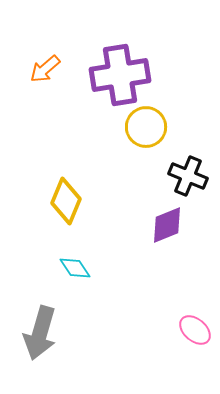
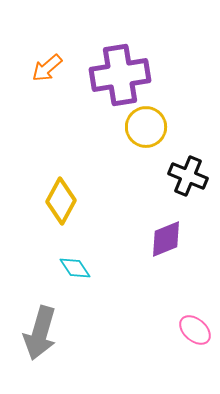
orange arrow: moved 2 px right, 1 px up
yellow diamond: moved 5 px left; rotated 6 degrees clockwise
purple diamond: moved 1 px left, 14 px down
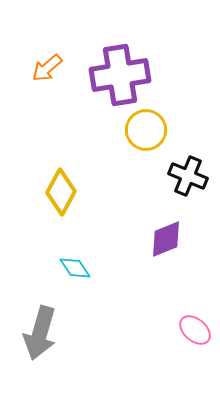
yellow circle: moved 3 px down
yellow diamond: moved 9 px up
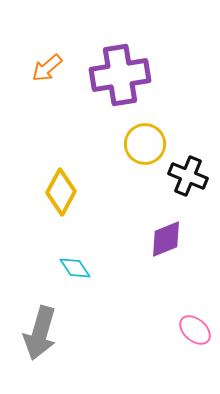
yellow circle: moved 1 px left, 14 px down
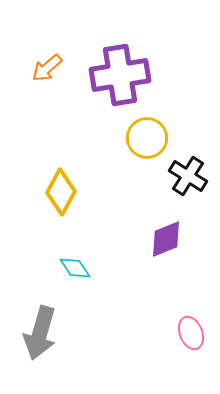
yellow circle: moved 2 px right, 6 px up
black cross: rotated 9 degrees clockwise
pink ellipse: moved 4 px left, 3 px down; rotated 28 degrees clockwise
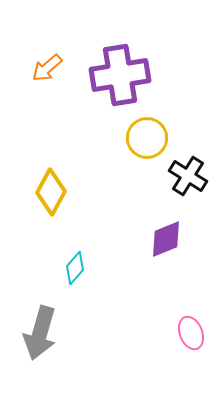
yellow diamond: moved 10 px left
cyan diamond: rotated 76 degrees clockwise
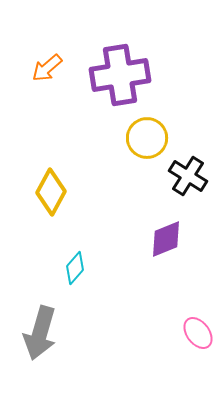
pink ellipse: moved 7 px right; rotated 16 degrees counterclockwise
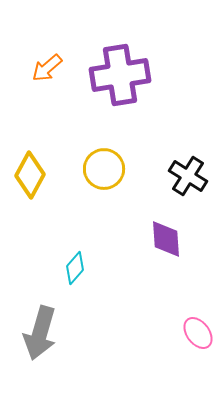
yellow circle: moved 43 px left, 31 px down
yellow diamond: moved 21 px left, 17 px up
purple diamond: rotated 72 degrees counterclockwise
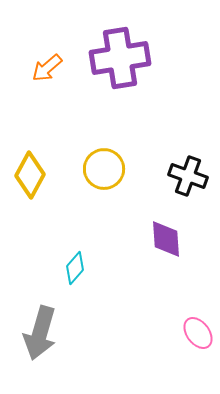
purple cross: moved 17 px up
black cross: rotated 12 degrees counterclockwise
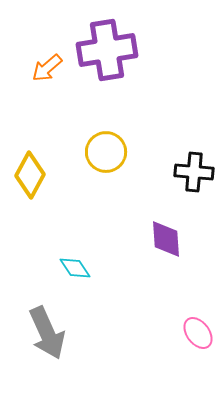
purple cross: moved 13 px left, 8 px up
yellow circle: moved 2 px right, 17 px up
black cross: moved 6 px right, 4 px up; rotated 15 degrees counterclockwise
cyan diamond: rotated 76 degrees counterclockwise
gray arrow: moved 7 px right; rotated 40 degrees counterclockwise
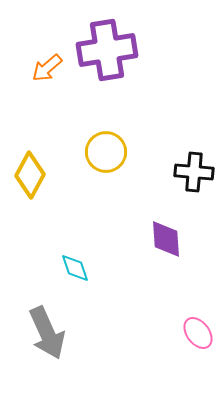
cyan diamond: rotated 16 degrees clockwise
